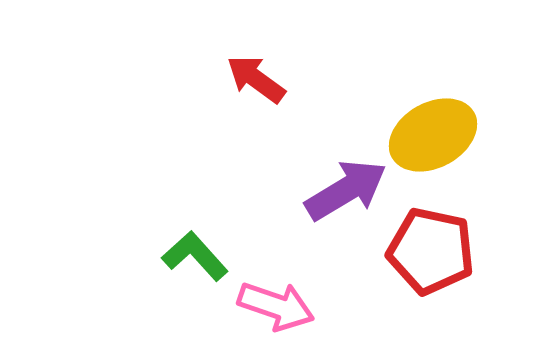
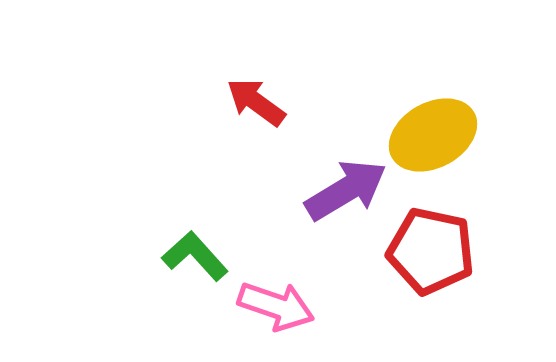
red arrow: moved 23 px down
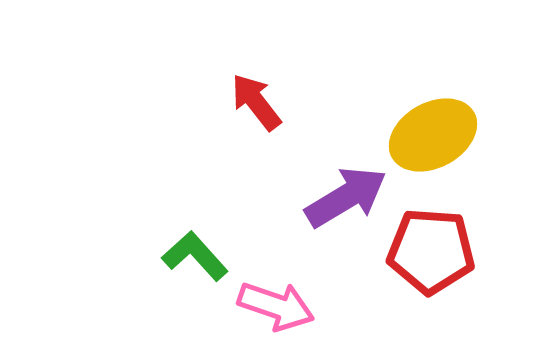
red arrow: rotated 16 degrees clockwise
purple arrow: moved 7 px down
red pentagon: rotated 8 degrees counterclockwise
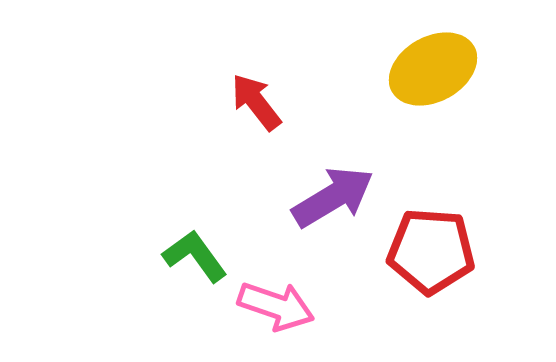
yellow ellipse: moved 66 px up
purple arrow: moved 13 px left
green L-shape: rotated 6 degrees clockwise
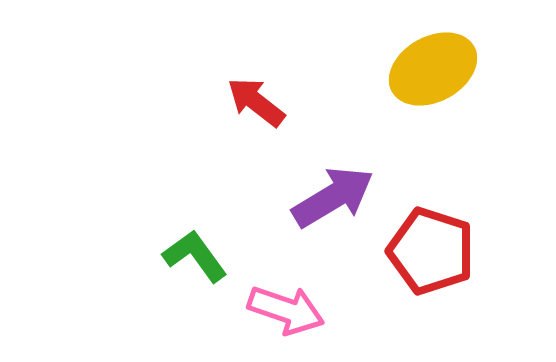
red arrow: rotated 14 degrees counterclockwise
red pentagon: rotated 14 degrees clockwise
pink arrow: moved 10 px right, 4 px down
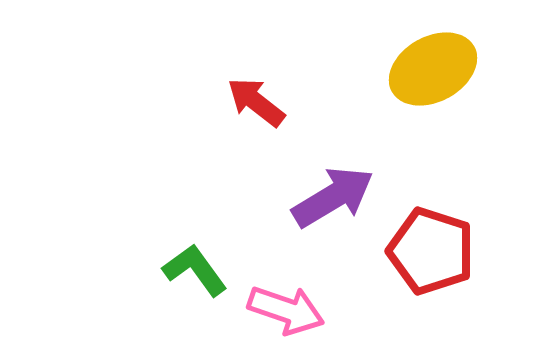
green L-shape: moved 14 px down
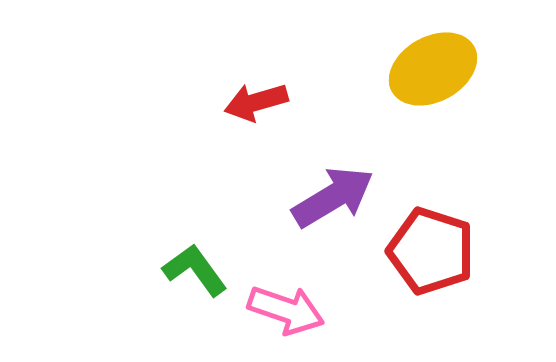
red arrow: rotated 54 degrees counterclockwise
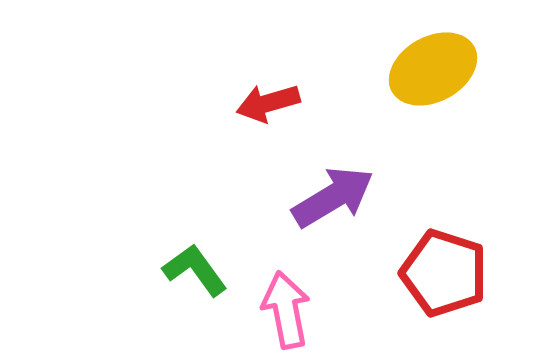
red arrow: moved 12 px right, 1 px down
red pentagon: moved 13 px right, 22 px down
pink arrow: rotated 120 degrees counterclockwise
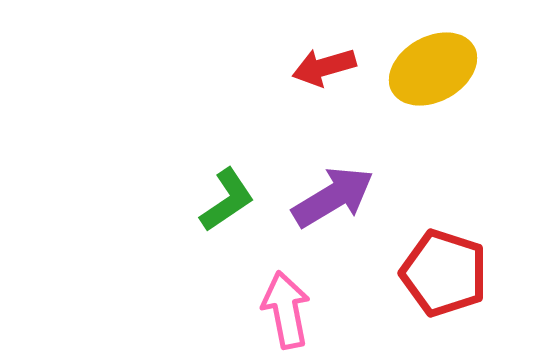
red arrow: moved 56 px right, 36 px up
green L-shape: moved 32 px right, 70 px up; rotated 92 degrees clockwise
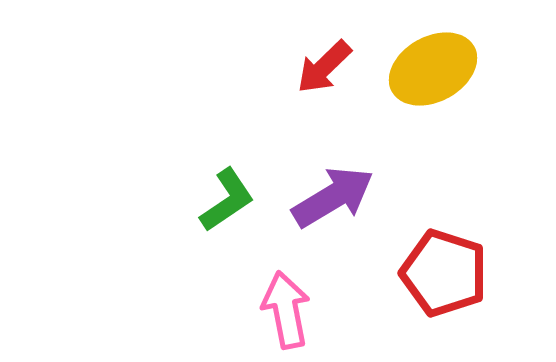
red arrow: rotated 28 degrees counterclockwise
